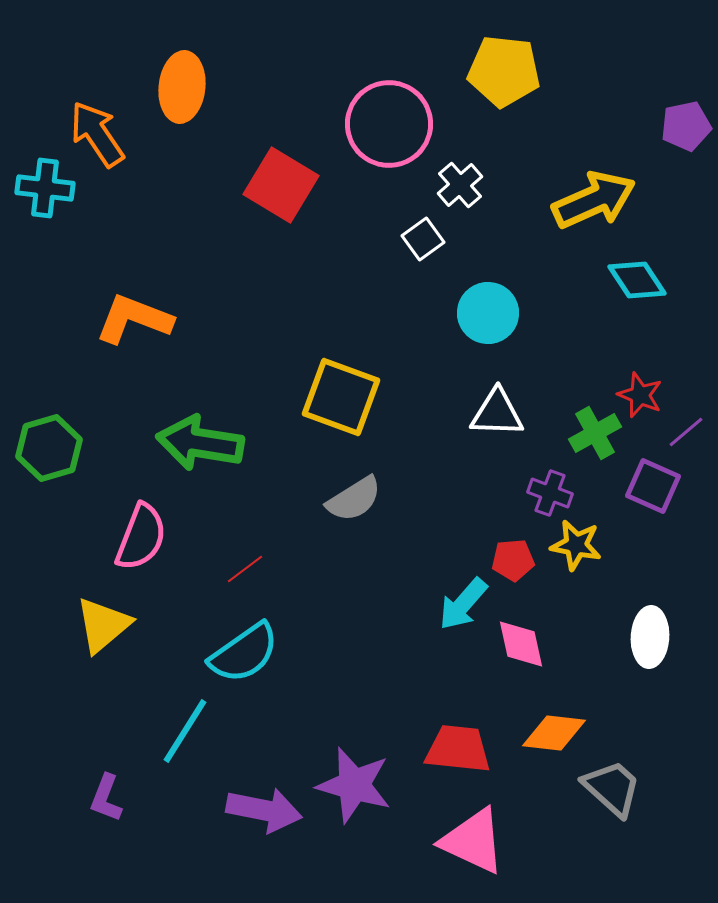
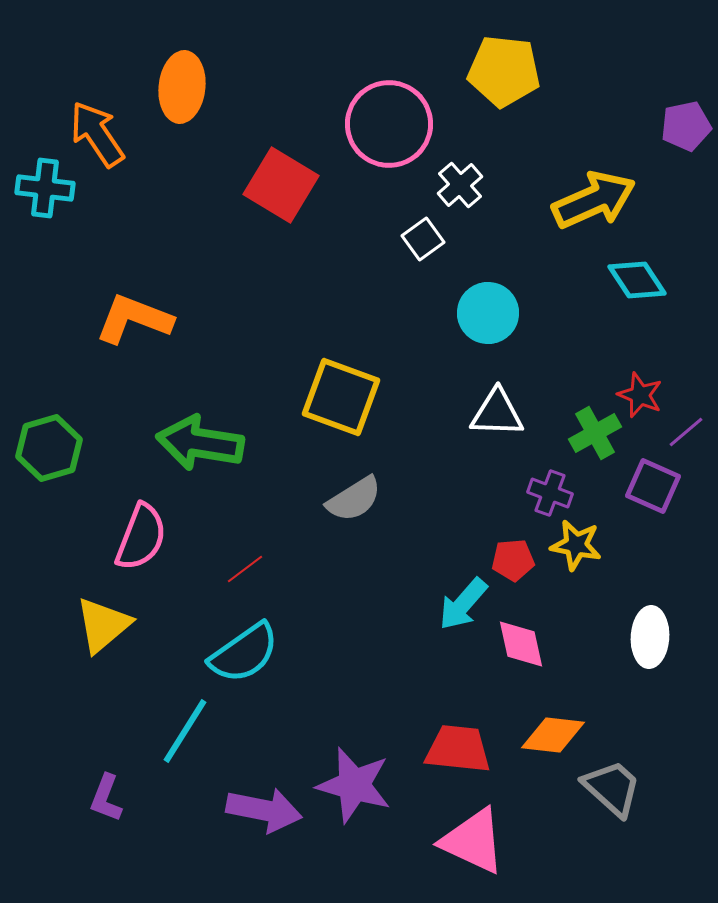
orange diamond: moved 1 px left, 2 px down
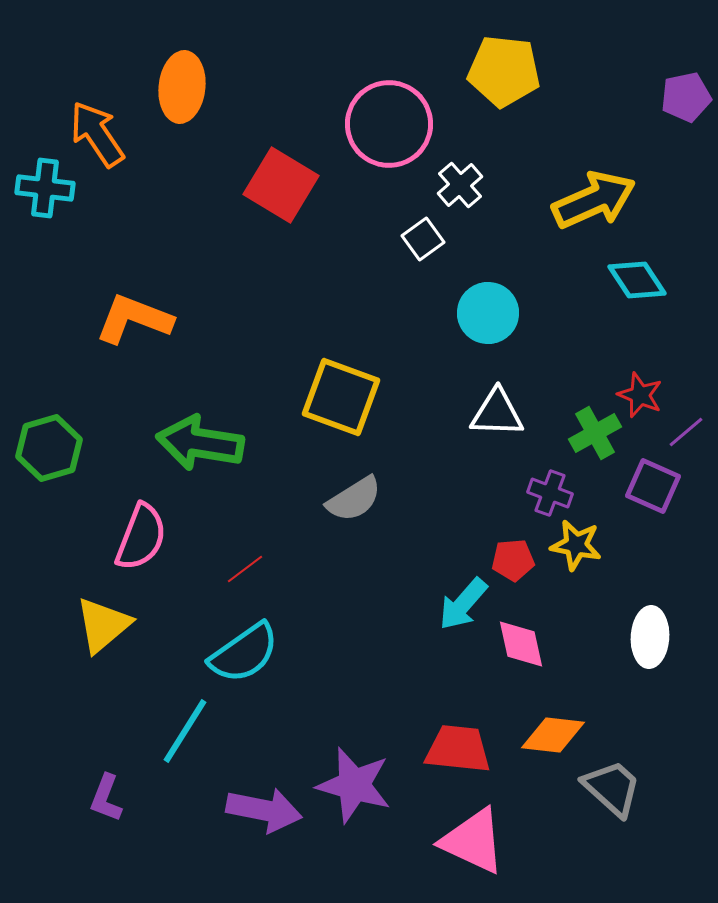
purple pentagon: moved 29 px up
